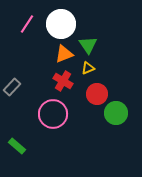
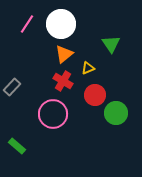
green triangle: moved 23 px right, 1 px up
orange triangle: rotated 18 degrees counterclockwise
red circle: moved 2 px left, 1 px down
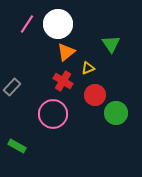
white circle: moved 3 px left
orange triangle: moved 2 px right, 2 px up
green rectangle: rotated 12 degrees counterclockwise
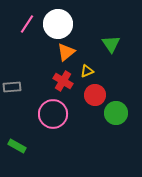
yellow triangle: moved 1 px left, 3 px down
gray rectangle: rotated 42 degrees clockwise
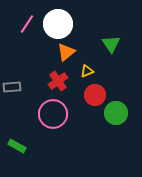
red cross: moved 5 px left; rotated 24 degrees clockwise
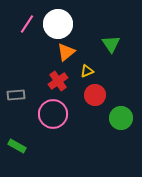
gray rectangle: moved 4 px right, 8 px down
green circle: moved 5 px right, 5 px down
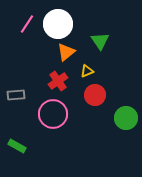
green triangle: moved 11 px left, 3 px up
green circle: moved 5 px right
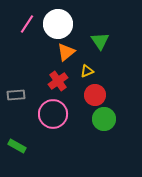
green circle: moved 22 px left, 1 px down
